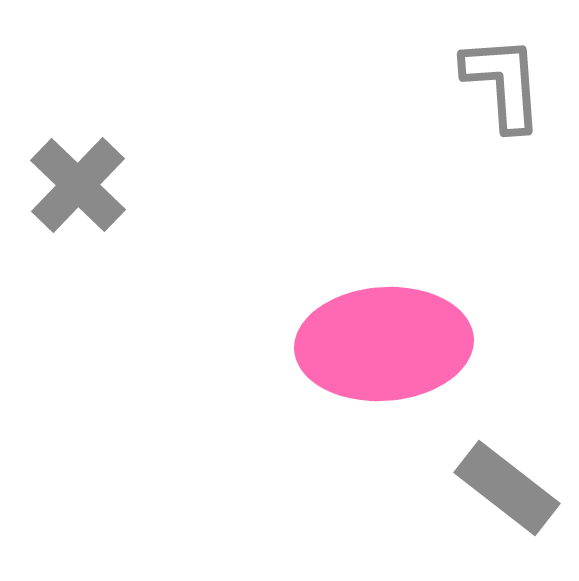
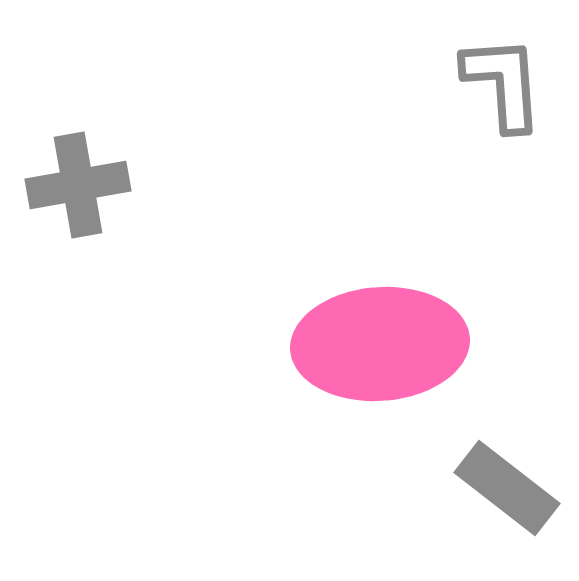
gray cross: rotated 36 degrees clockwise
pink ellipse: moved 4 px left
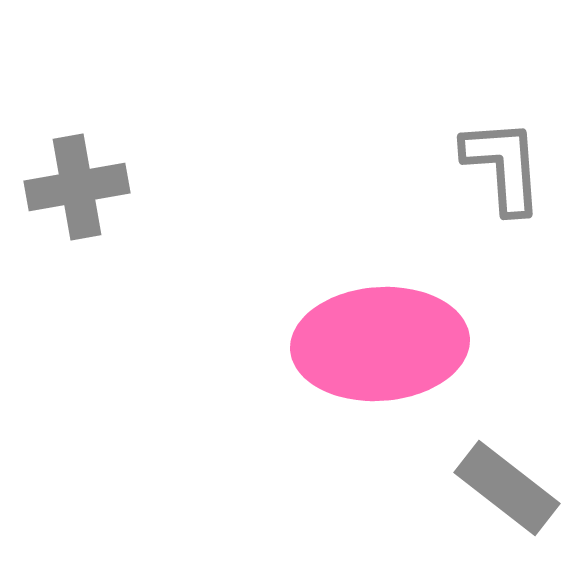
gray L-shape: moved 83 px down
gray cross: moved 1 px left, 2 px down
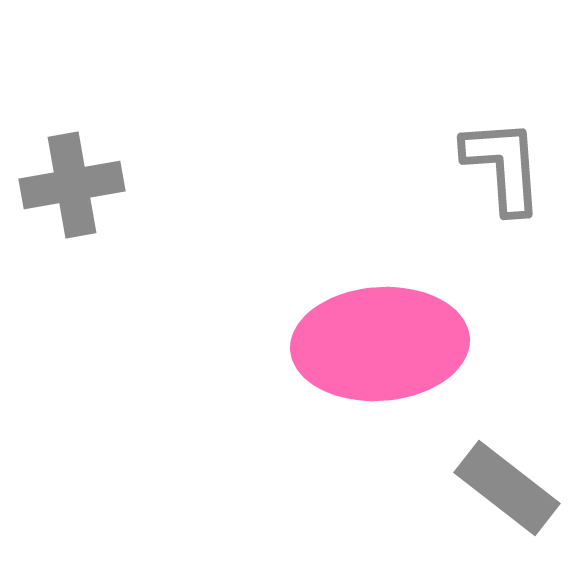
gray cross: moved 5 px left, 2 px up
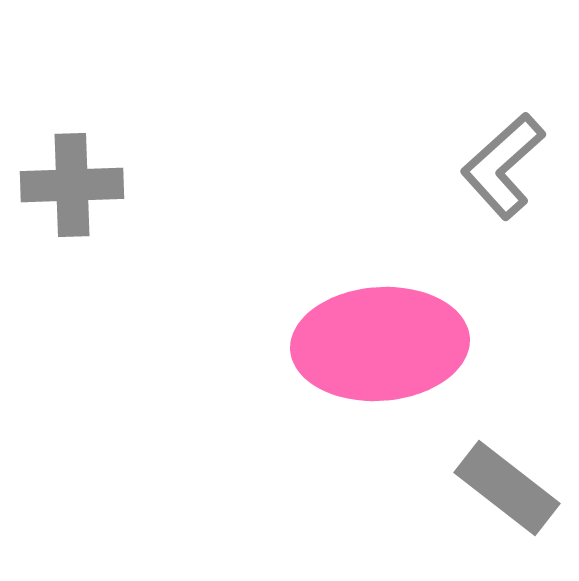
gray L-shape: rotated 128 degrees counterclockwise
gray cross: rotated 8 degrees clockwise
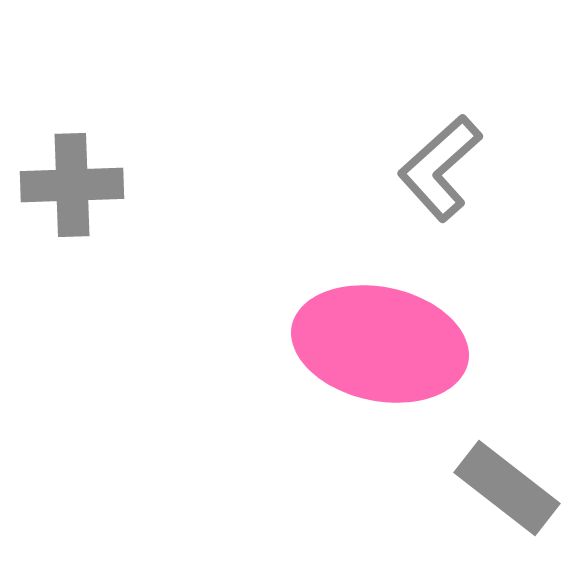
gray L-shape: moved 63 px left, 2 px down
pink ellipse: rotated 16 degrees clockwise
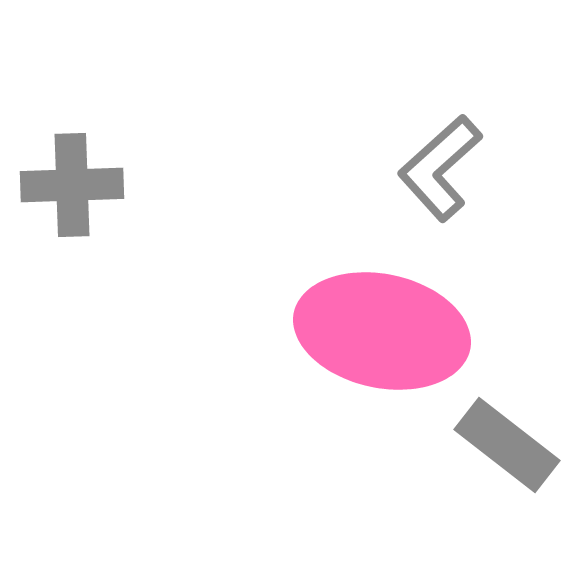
pink ellipse: moved 2 px right, 13 px up
gray rectangle: moved 43 px up
